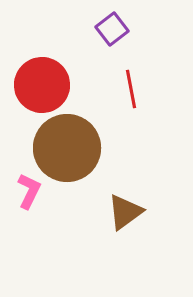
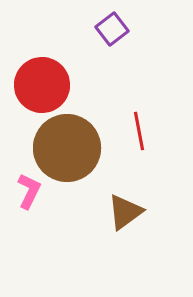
red line: moved 8 px right, 42 px down
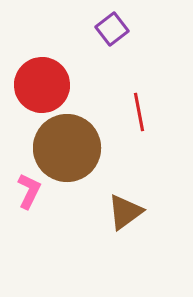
red line: moved 19 px up
